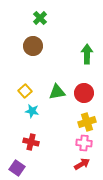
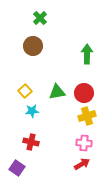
cyan star: rotated 16 degrees counterclockwise
yellow cross: moved 6 px up
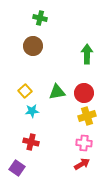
green cross: rotated 32 degrees counterclockwise
